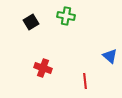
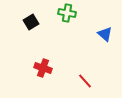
green cross: moved 1 px right, 3 px up
blue triangle: moved 5 px left, 22 px up
red line: rotated 35 degrees counterclockwise
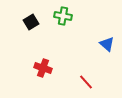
green cross: moved 4 px left, 3 px down
blue triangle: moved 2 px right, 10 px down
red line: moved 1 px right, 1 px down
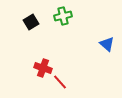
green cross: rotated 24 degrees counterclockwise
red line: moved 26 px left
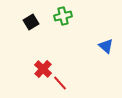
blue triangle: moved 1 px left, 2 px down
red cross: moved 1 px down; rotated 24 degrees clockwise
red line: moved 1 px down
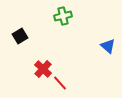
black square: moved 11 px left, 14 px down
blue triangle: moved 2 px right
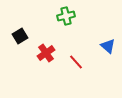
green cross: moved 3 px right
red cross: moved 3 px right, 16 px up; rotated 12 degrees clockwise
red line: moved 16 px right, 21 px up
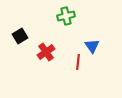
blue triangle: moved 16 px left; rotated 14 degrees clockwise
red cross: moved 1 px up
red line: moved 2 px right; rotated 49 degrees clockwise
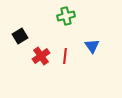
red cross: moved 5 px left, 4 px down
red line: moved 13 px left, 6 px up
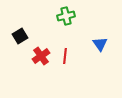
blue triangle: moved 8 px right, 2 px up
